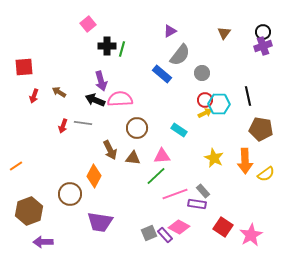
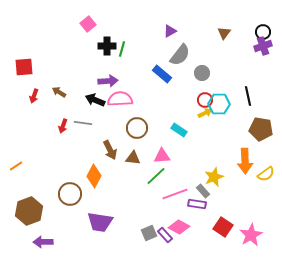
purple arrow at (101, 81): moved 7 px right; rotated 78 degrees counterclockwise
yellow star at (214, 158): moved 19 px down; rotated 24 degrees clockwise
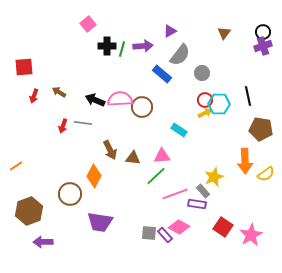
purple arrow at (108, 81): moved 35 px right, 35 px up
brown circle at (137, 128): moved 5 px right, 21 px up
gray square at (149, 233): rotated 28 degrees clockwise
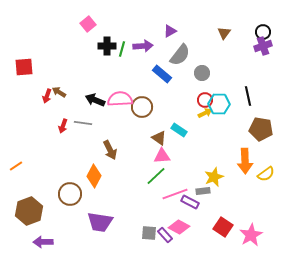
red arrow at (34, 96): moved 13 px right
brown triangle at (133, 158): moved 26 px right, 20 px up; rotated 28 degrees clockwise
gray rectangle at (203, 191): rotated 56 degrees counterclockwise
purple rectangle at (197, 204): moved 7 px left, 2 px up; rotated 18 degrees clockwise
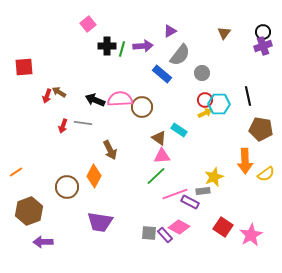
orange line at (16, 166): moved 6 px down
brown circle at (70, 194): moved 3 px left, 7 px up
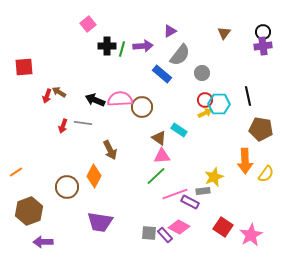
purple cross at (263, 46): rotated 12 degrees clockwise
yellow semicircle at (266, 174): rotated 18 degrees counterclockwise
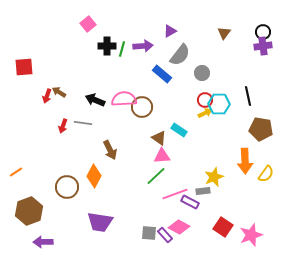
pink semicircle at (120, 99): moved 4 px right
pink star at (251, 235): rotated 10 degrees clockwise
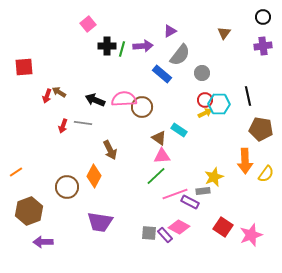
black circle at (263, 32): moved 15 px up
